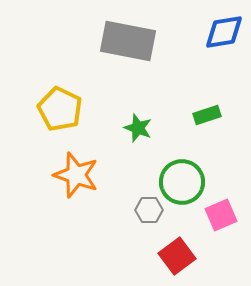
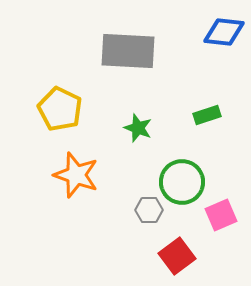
blue diamond: rotated 15 degrees clockwise
gray rectangle: moved 10 px down; rotated 8 degrees counterclockwise
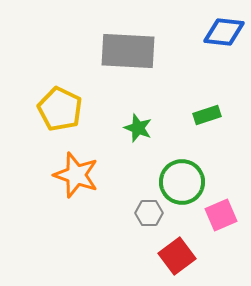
gray hexagon: moved 3 px down
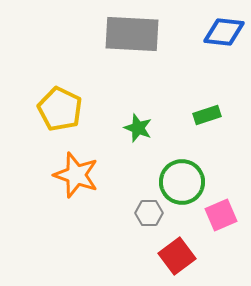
gray rectangle: moved 4 px right, 17 px up
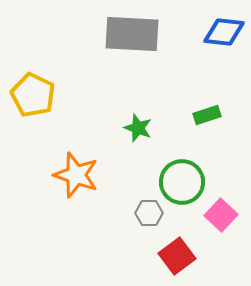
yellow pentagon: moved 27 px left, 14 px up
pink square: rotated 24 degrees counterclockwise
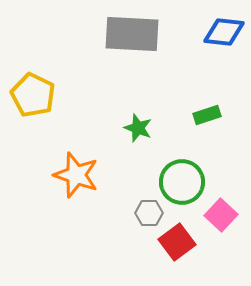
red square: moved 14 px up
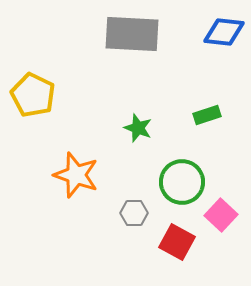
gray hexagon: moved 15 px left
red square: rotated 24 degrees counterclockwise
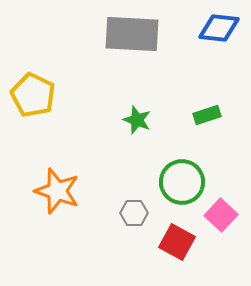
blue diamond: moved 5 px left, 4 px up
green star: moved 1 px left, 8 px up
orange star: moved 19 px left, 16 px down
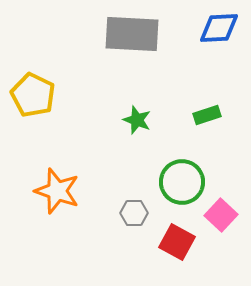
blue diamond: rotated 9 degrees counterclockwise
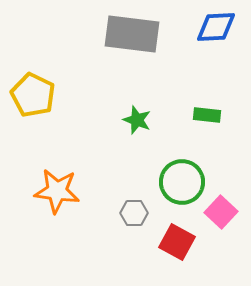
blue diamond: moved 3 px left, 1 px up
gray rectangle: rotated 4 degrees clockwise
green rectangle: rotated 24 degrees clockwise
orange star: rotated 12 degrees counterclockwise
pink square: moved 3 px up
